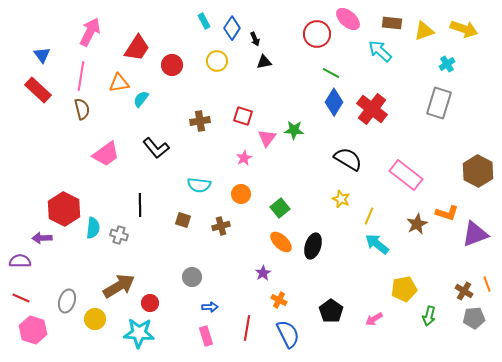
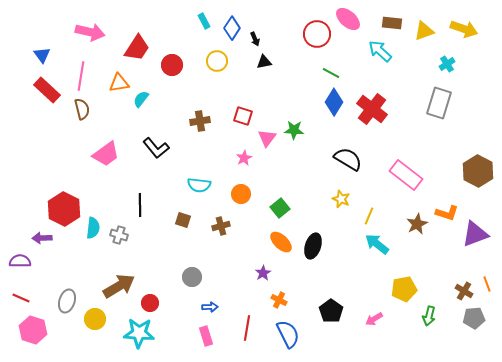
pink arrow at (90, 32): rotated 76 degrees clockwise
red rectangle at (38, 90): moved 9 px right
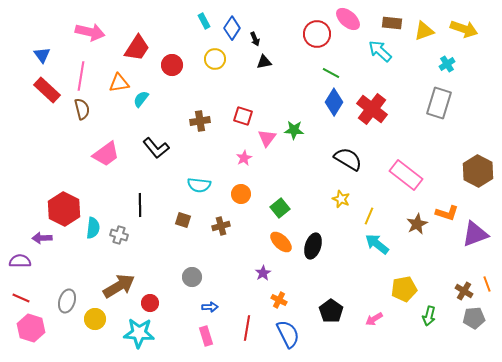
yellow circle at (217, 61): moved 2 px left, 2 px up
pink hexagon at (33, 330): moved 2 px left, 2 px up
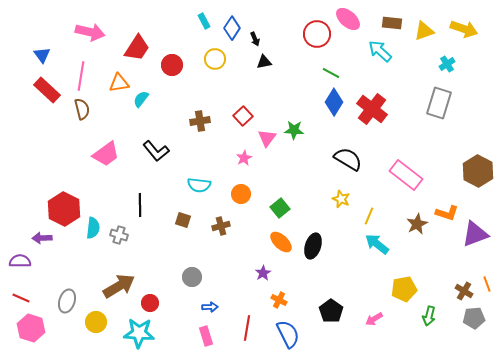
red square at (243, 116): rotated 30 degrees clockwise
black L-shape at (156, 148): moved 3 px down
yellow circle at (95, 319): moved 1 px right, 3 px down
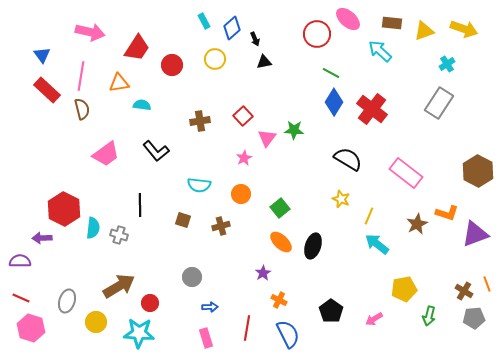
blue diamond at (232, 28): rotated 15 degrees clockwise
cyan semicircle at (141, 99): moved 1 px right, 6 px down; rotated 60 degrees clockwise
gray rectangle at (439, 103): rotated 16 degrees clockwise
pink rectangle at (406, 175): moved 2 px up
pink rectangle at (206, 336): moved 2 px down
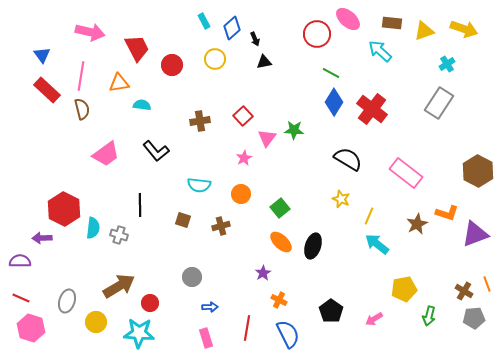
red trapezoid at (137, 48): rotated 60 degrees counterclockwise
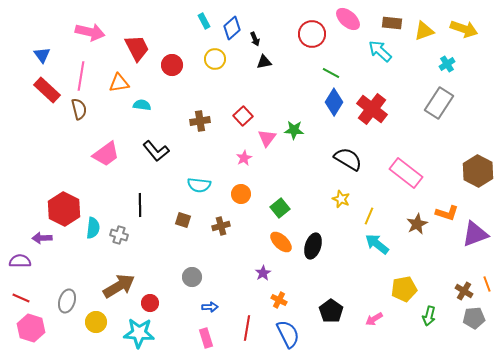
red circle at (317, 34): moved 5 px left
brown semicircle at (82, 109): moved 3 px left
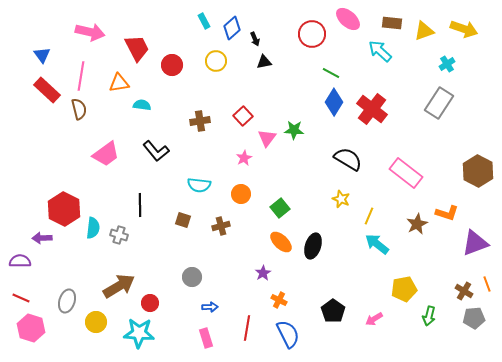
yellow circle at (215, 59): moved 1 px right, 2 px down
purple triangle at (475, 234): moved 9 px down
black pentagon at (331, 311): moved 2 px right
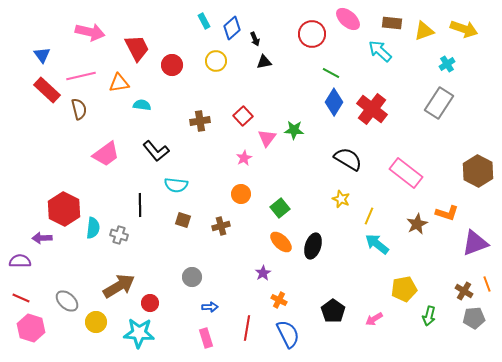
pink line at (81, 76): rotated 68 degrees clockwise
cyan semicircle at (199, 185): moved 23 px left
gray ellipse at (67, 301): rotated 65 degrees counterclockwise
